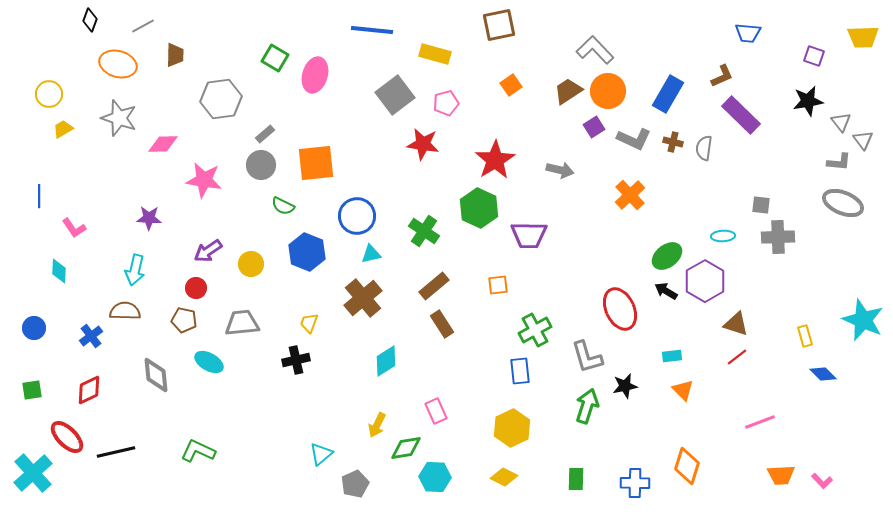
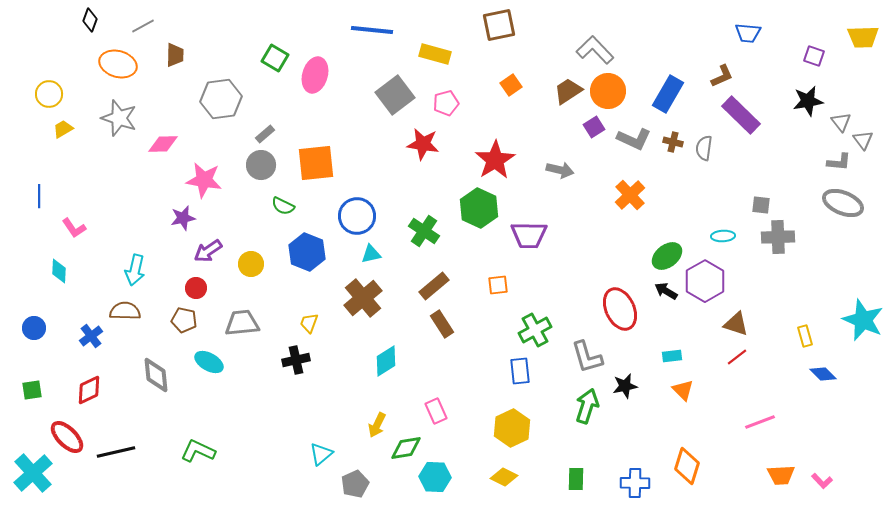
purple star at (149, 218): moved 34 px right; rotated 15 degrees counterclockwise
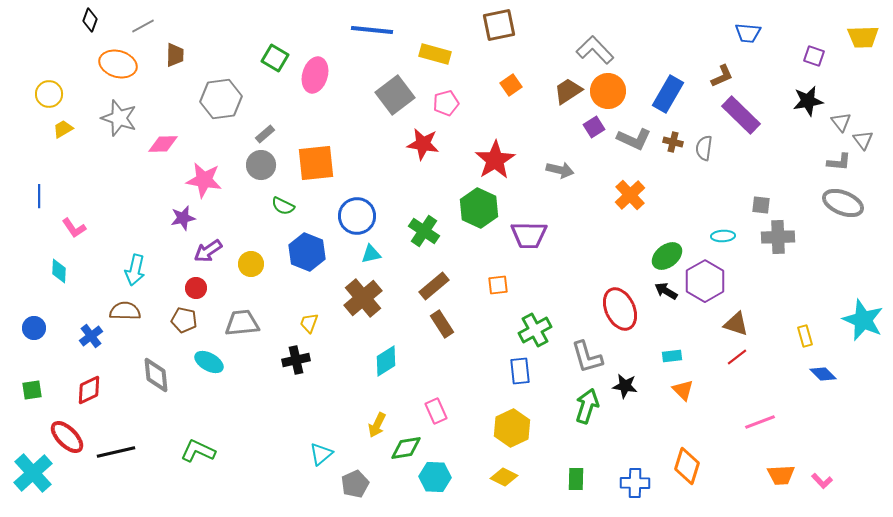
black star at (625, 386): rotated 20 degrees clockwise
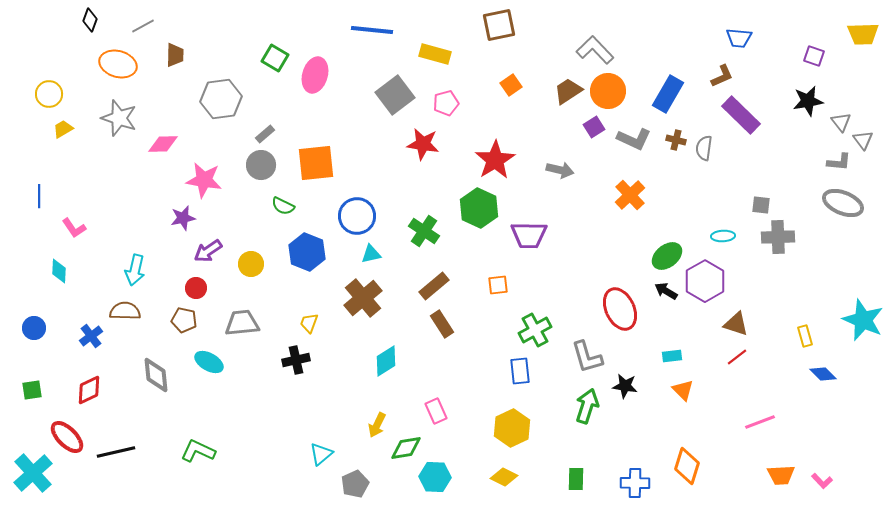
blue trapezoid at (748, 33): moved 9 px left, 5 px down
yellow trapezoid at (863, 37): moved 3 px up
brown cross at (673, 142): moved 3 px right, 2 px up
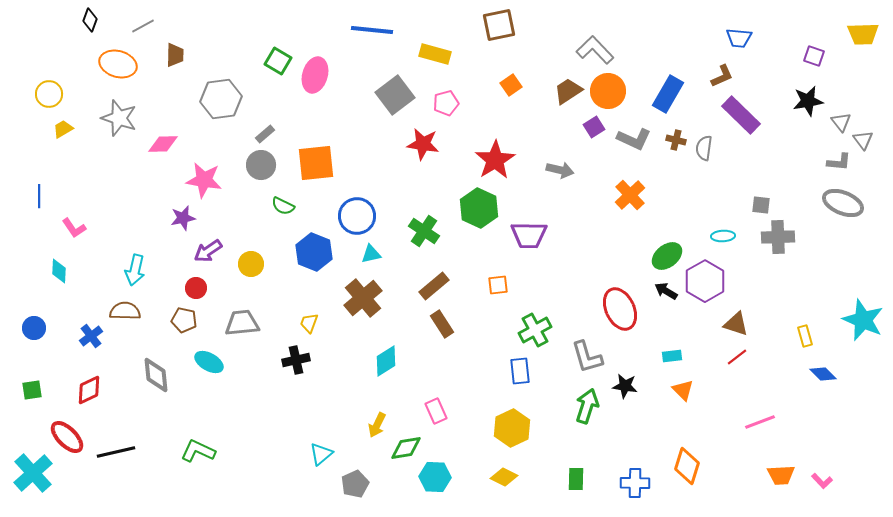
green square at (275, 58): moved 3 px right, 3 px down
blue hexagon at (307, 252): moved 7 px right
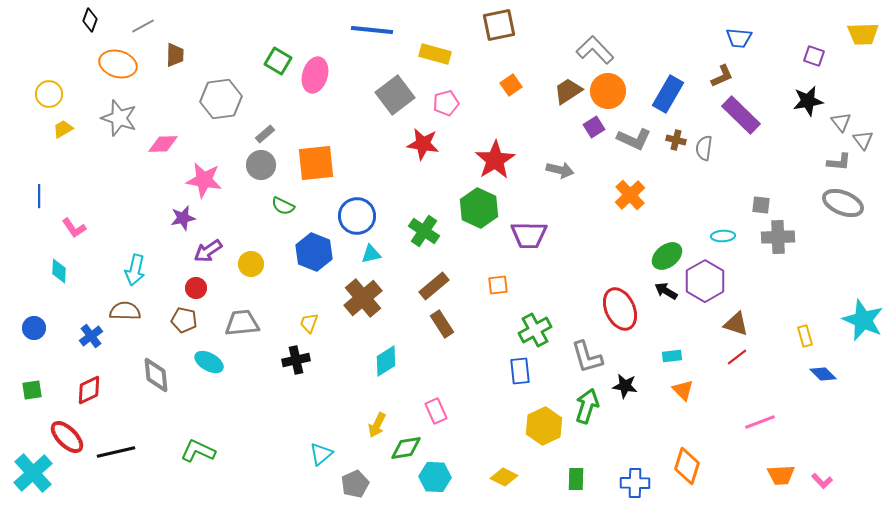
yellow hexagon at (512, 428): moved 32 px right, 2 px up
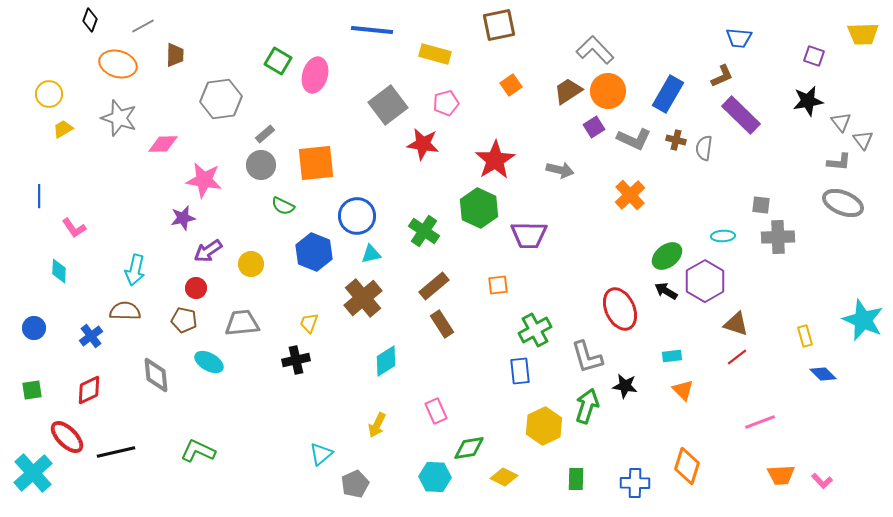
gray square at (395, 95): moved 7 px left, 10 px down
green diamond at (406, 448): moved 63 px right
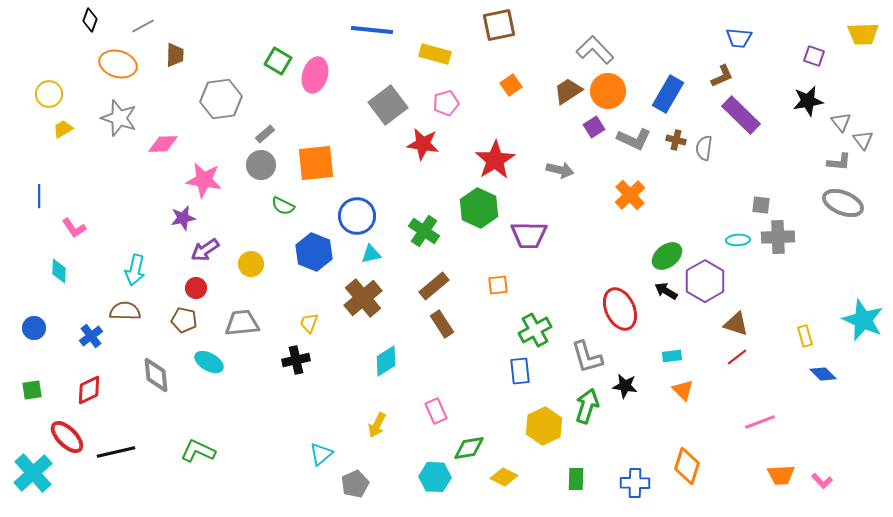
cyan ellipse at (723, 236): moved 15 px right, 4 px down
purple arrow at (208, 251): moved 3 px left, 1 px up
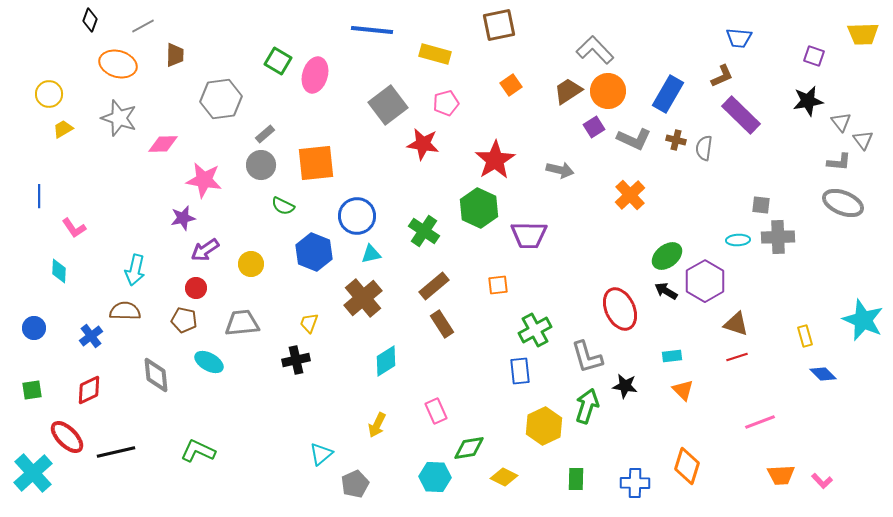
red line at (737, 357): rotated 20 degrees clockwise
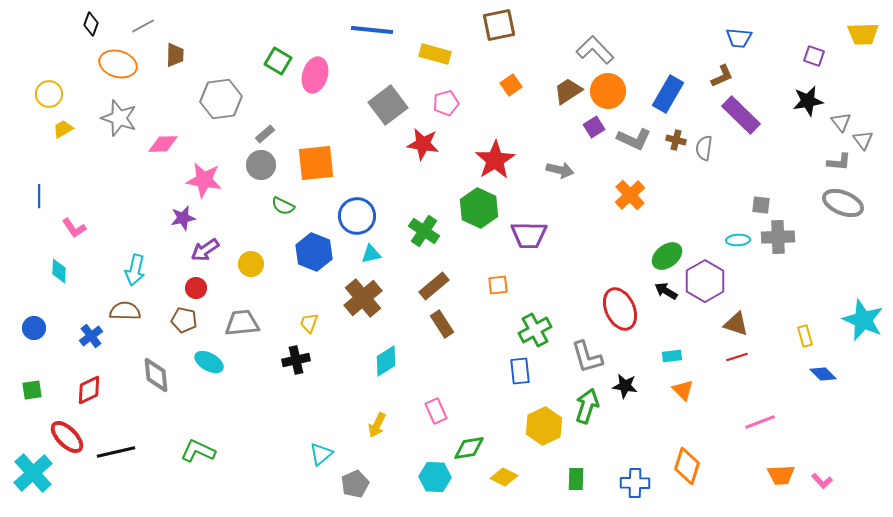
black diamond at (90, 20): moved 1 px right, 4 px down
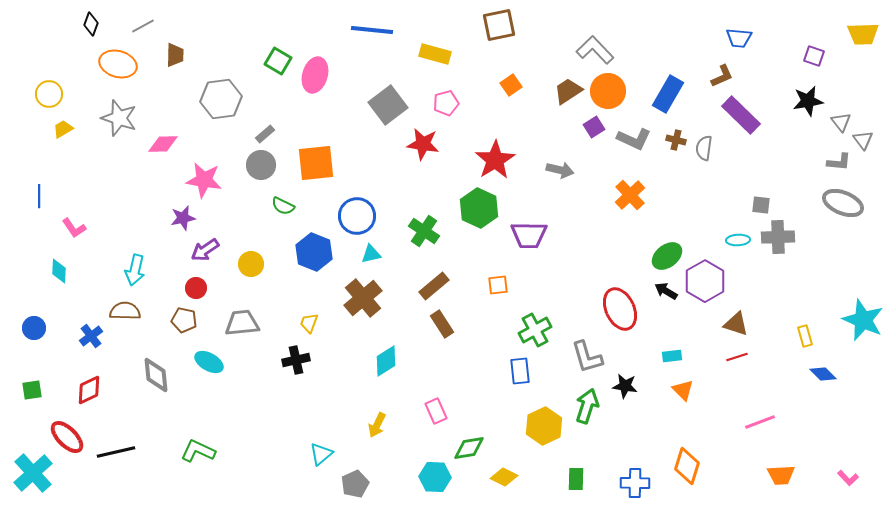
pink L-shape at (822, 481): moved 26 px right, 3 px up
